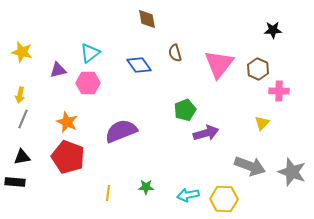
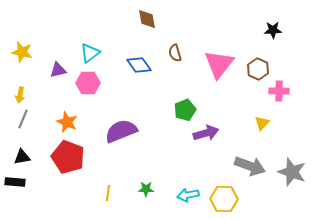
green star: moved 2 px down
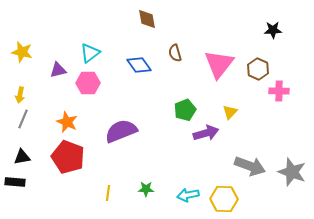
yellow triangle: moved 32 px left, 11 px up
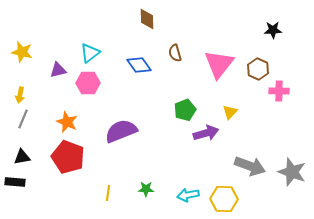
brown diamond: rotated 10 degrees clockwise
